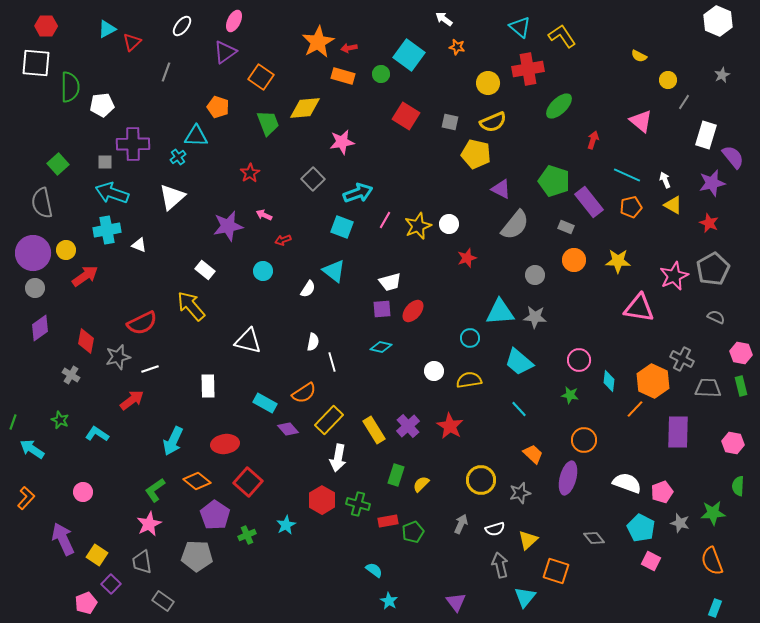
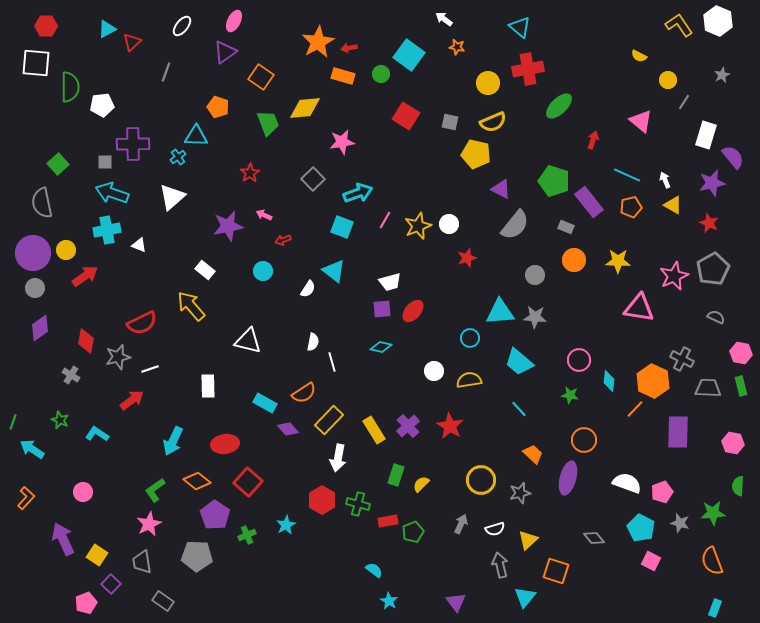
yellow L-shape at (562, 36): moved 117 px right, 11 px up
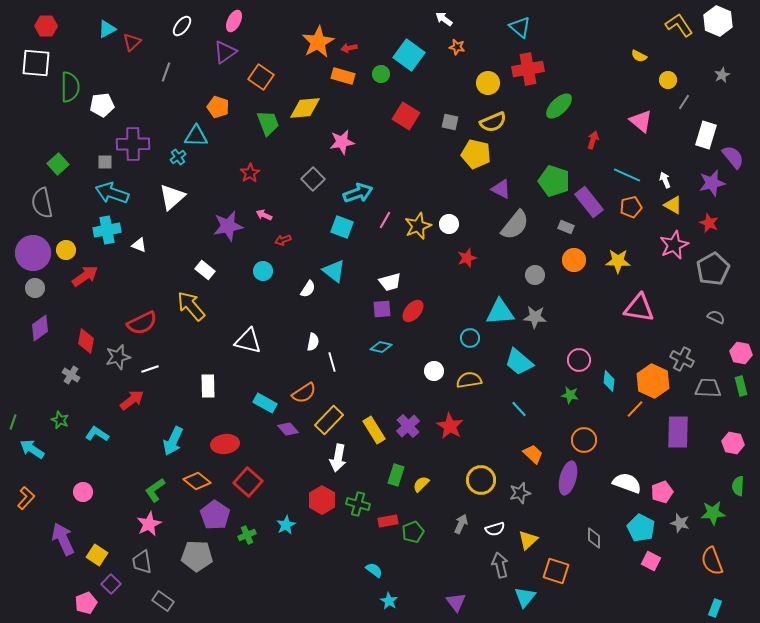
pink star at (674, 276): moved 31 px up
gray diamond at (594, 538): rotated 40 degrees clockwise
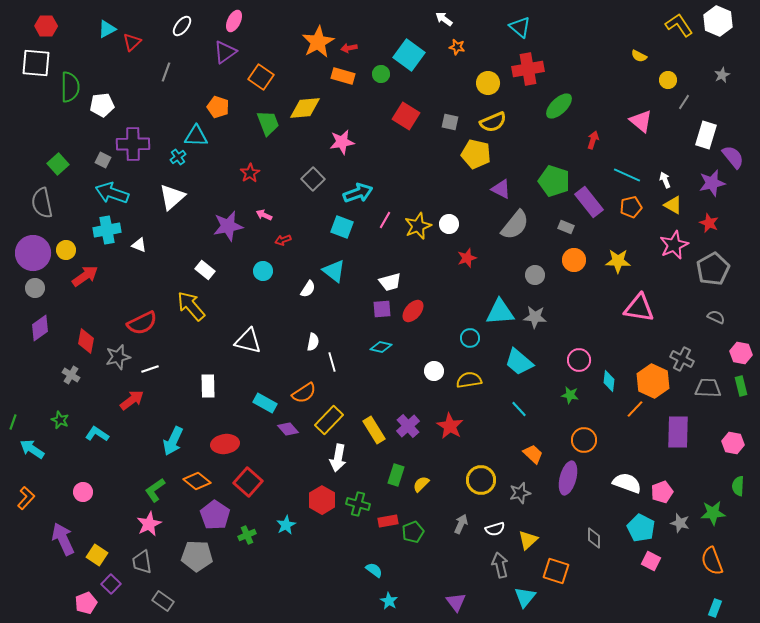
gray square at (105, 162): moved 2 px left, 2 px up; rotated 28 degrees clockwise
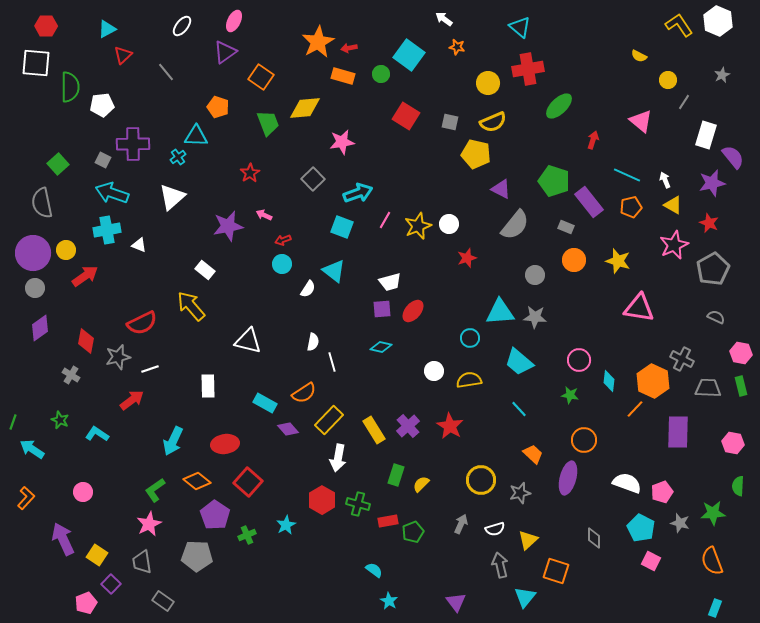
red triangle at (132, 42): moved 9 px left, 13 px down
gray line at (166, 72): rotated 60 degrees counterclockwise
yellow star at (618, 261): rotated 15 degrees clockwise
cyan circle at (263, 271): moved 19 px right, 7 px up
